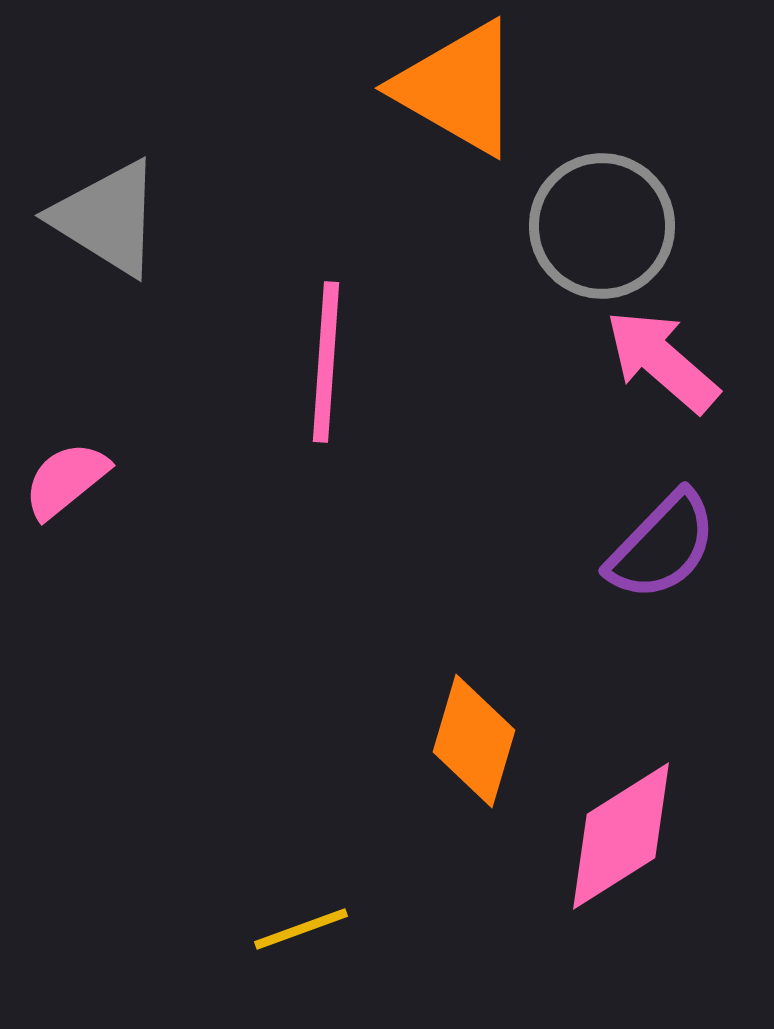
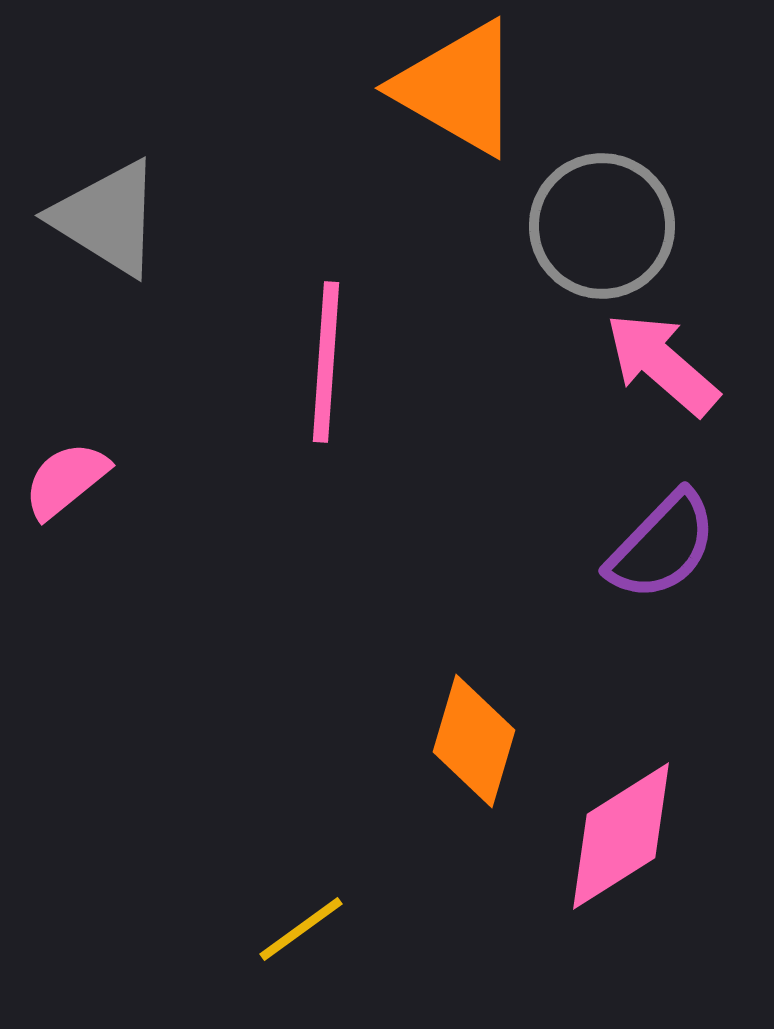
pink arrow: moved 3 px down
yellow line: rotated 16 degrees counterclockwise
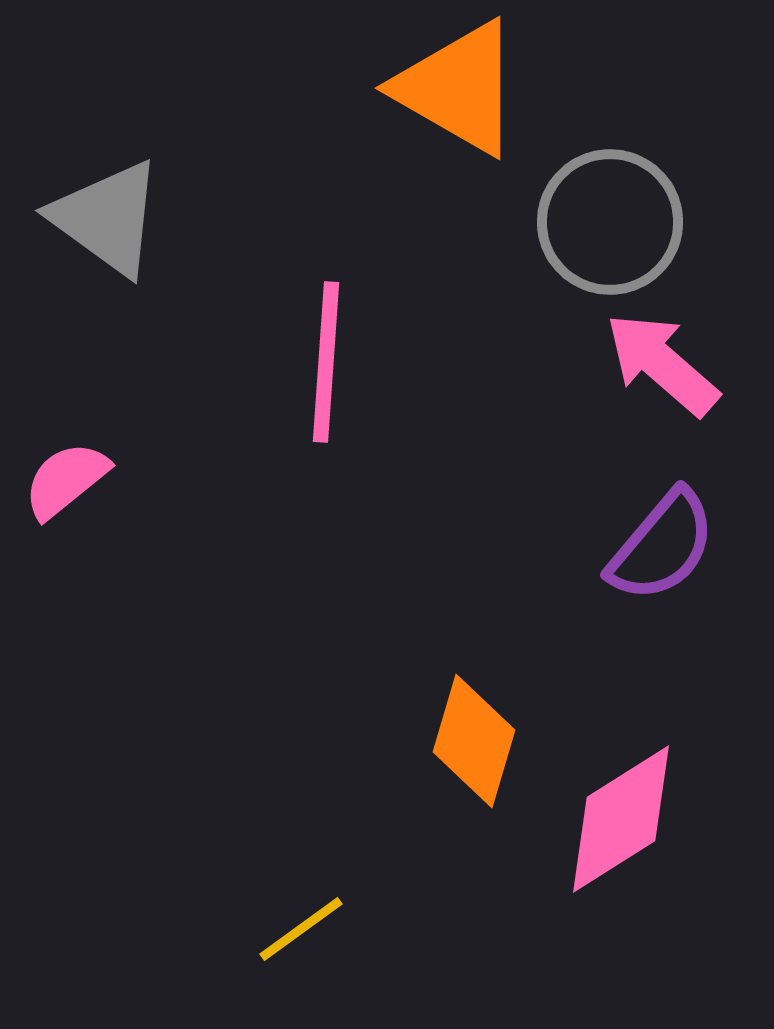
gray triangle: rotated 4 degrees clockwise
gray circle: moved 8 px right, 4 px up
purple semicircle: rotated 4 degrees counterclockwise
pink diamond: moved 17 px up
